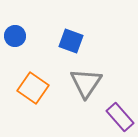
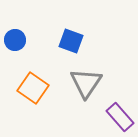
blue circle: moved 4 px down
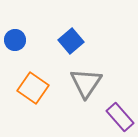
blue square: rotated 30 degrees clockwise
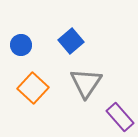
blue circle: moved 6 px right, 5 px down
orange square: rotated 8 degrees clockwise
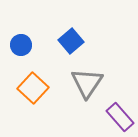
gray triangle: moved 1 px right
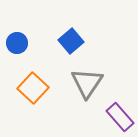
blue circle: moved 4 px left, 2 px up
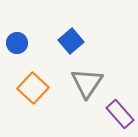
purple rectangle: moved 3 px up
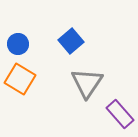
blue circle: moved 1 px right, 1 px down
orange square: moved 13 px left, 9 px up; rotated 12 degrees counterclockwise
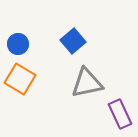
blue square: moved 2 px right
gray triangle: rotated 44 degrees clockwise
purple rectangle: rotated 16 degrees clockwise
